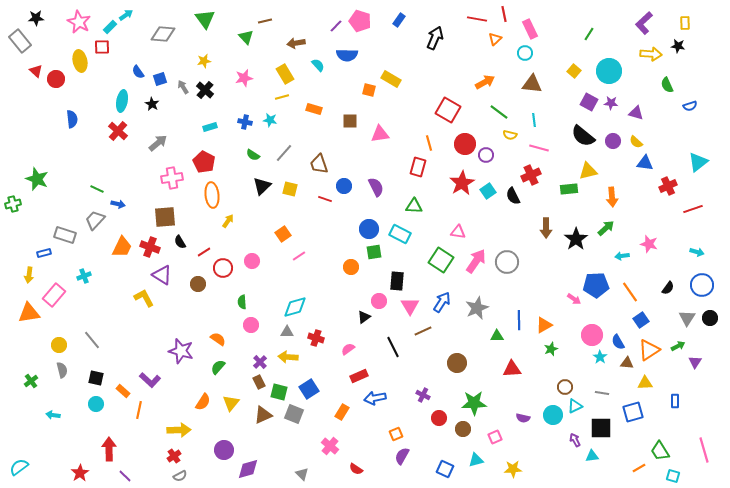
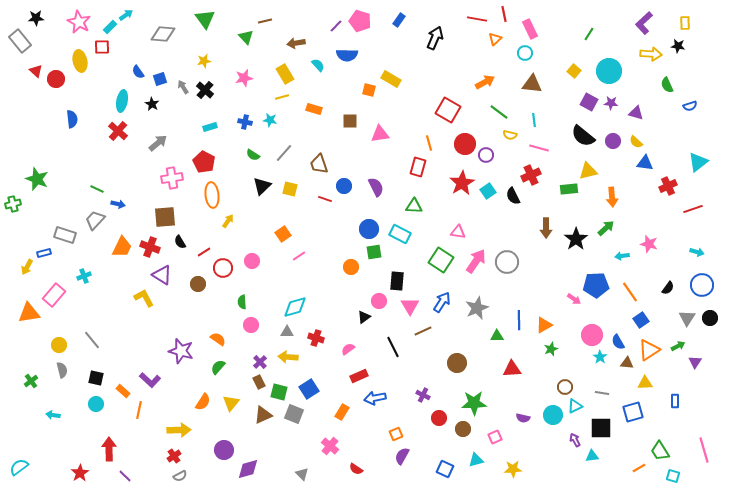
yellow arrow at (29, 275): moved 2 px left, 8 px up; rotated 21 degrees clockwise
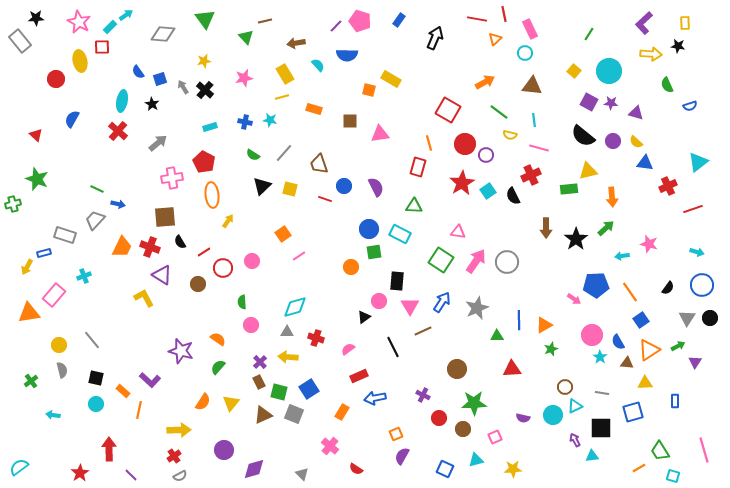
red triangle at (36, 71): moved 64 px down
brown triangle at (532, 84): moved 2 px down
blue semicircle at (72, 119): rotated 144 degrees counterclockwise
brown circle at (457, 363): moved 6 px down
purple diamond at (248, 469): moved 6 px right
purple line at (125, 476): moved 6 px right, 1 px up
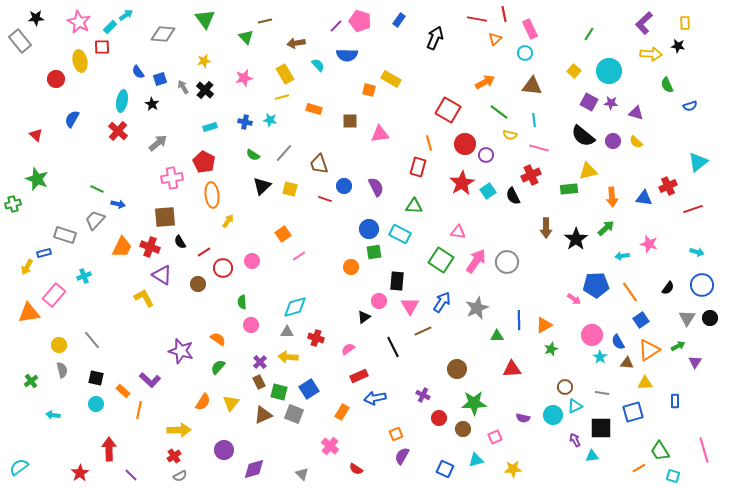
blue triangle at (645, 163): moved 1 px left, 35 px down
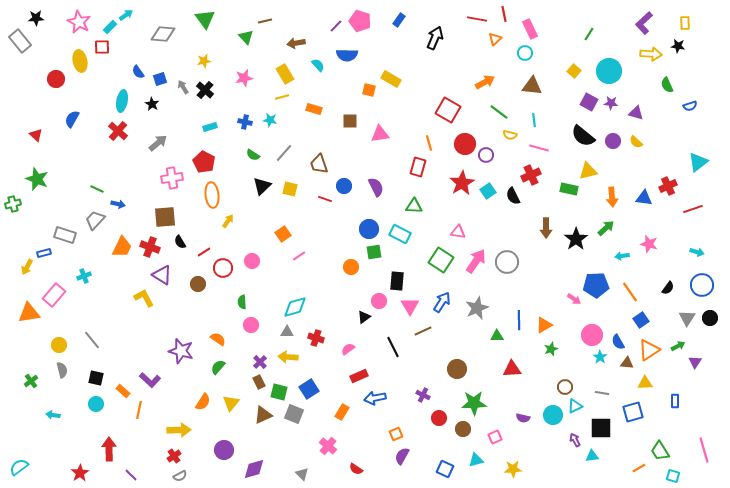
green rectangle at (569, 189): rotated 18 degrees clockwise
pink cross at (330, 446): moved 2 px left
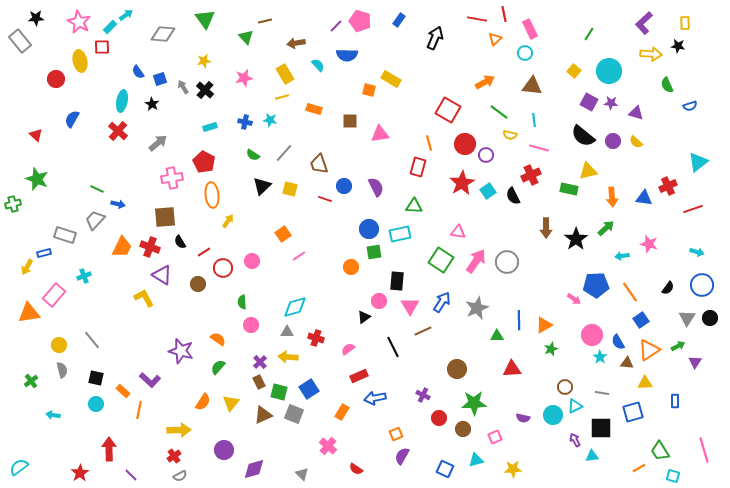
cyan rectangle at (400, 234): rotated 40 degrees counterclockwise
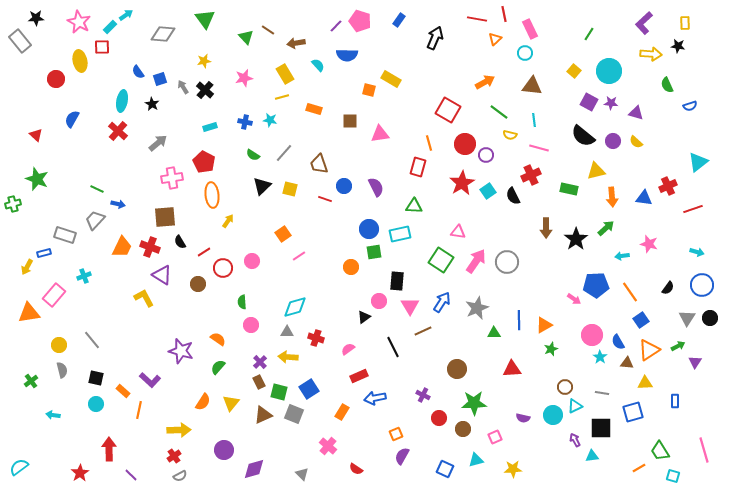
brown line at (265, 21): moved 3 px right, 9 px down; rotated 48 degrees clockwise
yellow triangle at (588, 171): moved 8 px right
green triangle at (497, 336): moved 3 px left, 3 px up
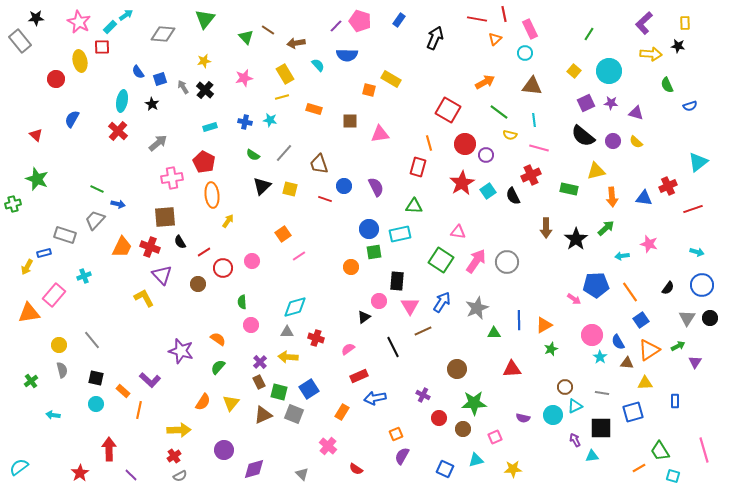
green triangle at (205, 19): rotated 15 degrees clockwise
purple square at (589, 102): moved 3 px left, 1 px down; rotated 36 degrees clockwise
purple triangle at (162, 275): rotated 15 degrees clockwise
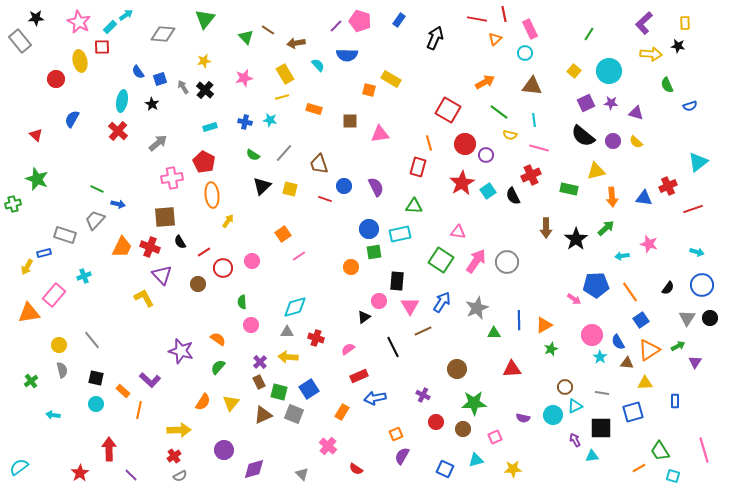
red circle at (439, 418): moved 3 px left, 4 px down
